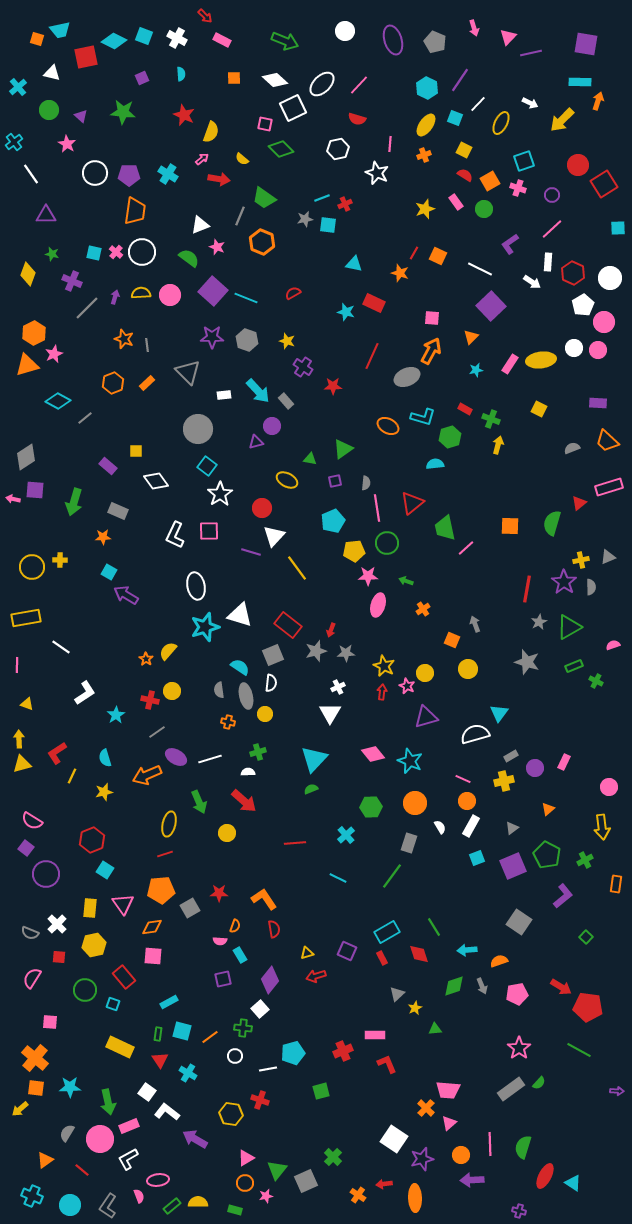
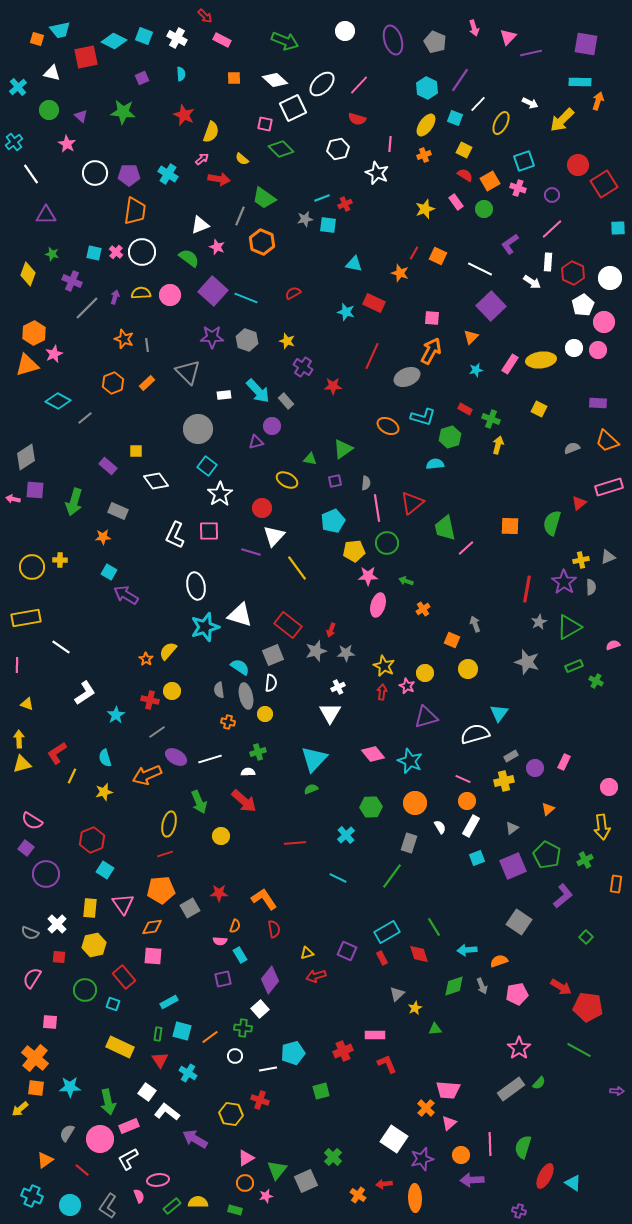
yellow circle at (227, 833): moved 6 px left, 3 px down
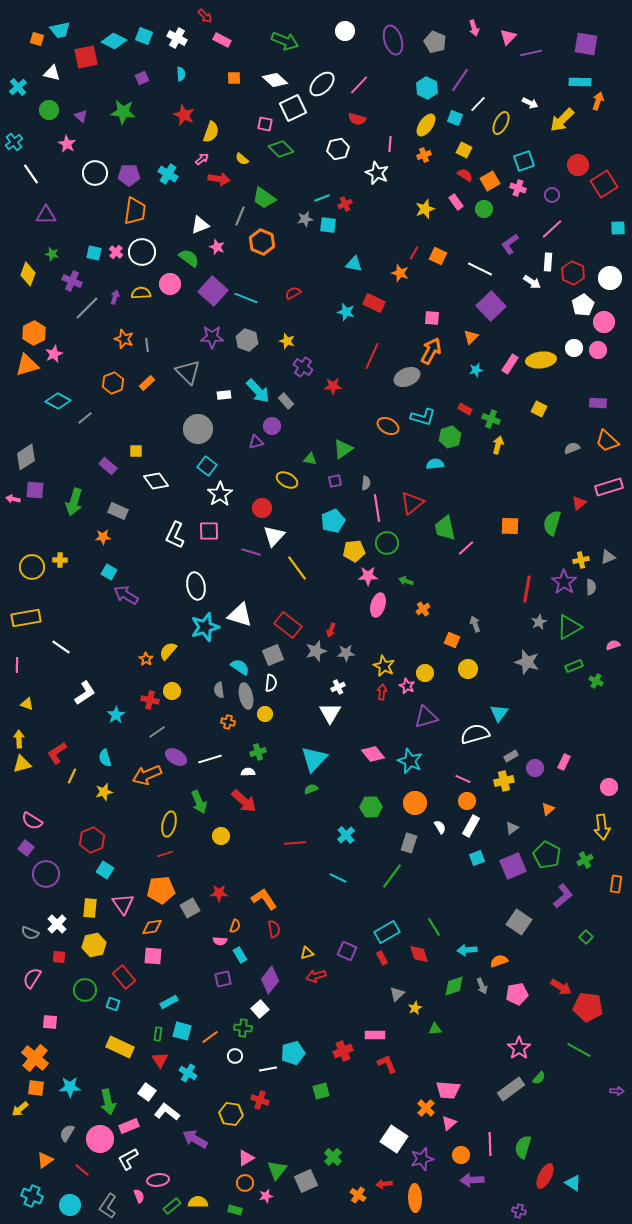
pink circle at (170, 295): moved 11 px up
green semicircle at (539, 1083): moved 5 px up
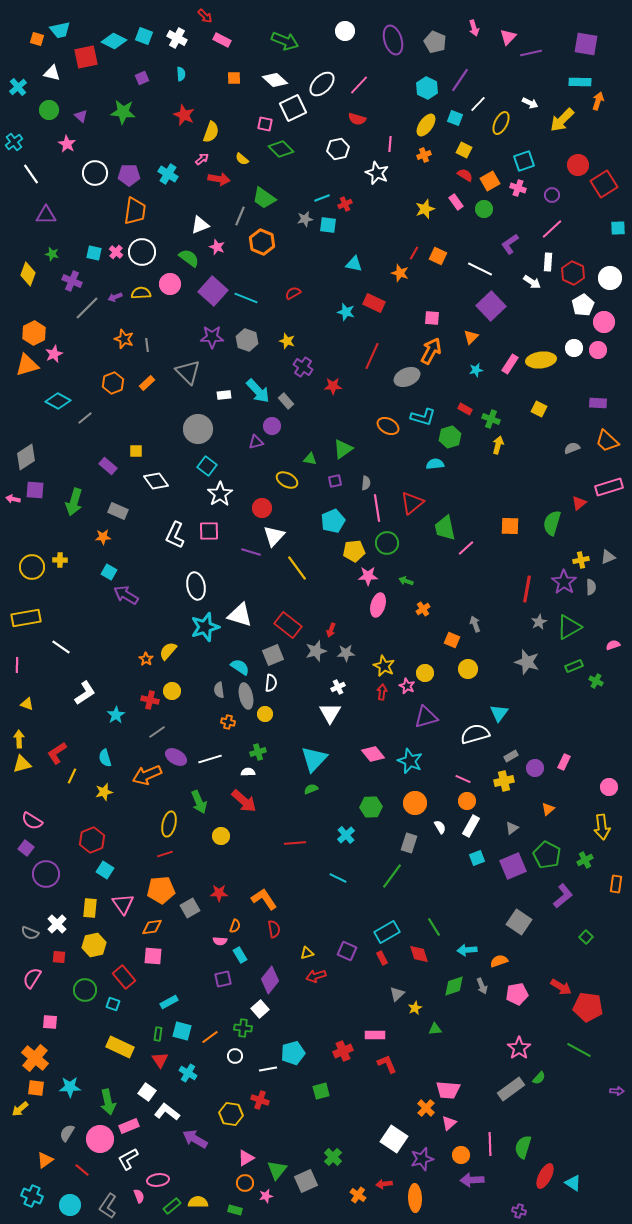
purple arrow at (115, 297): rotated 128 degrees counterclockwise
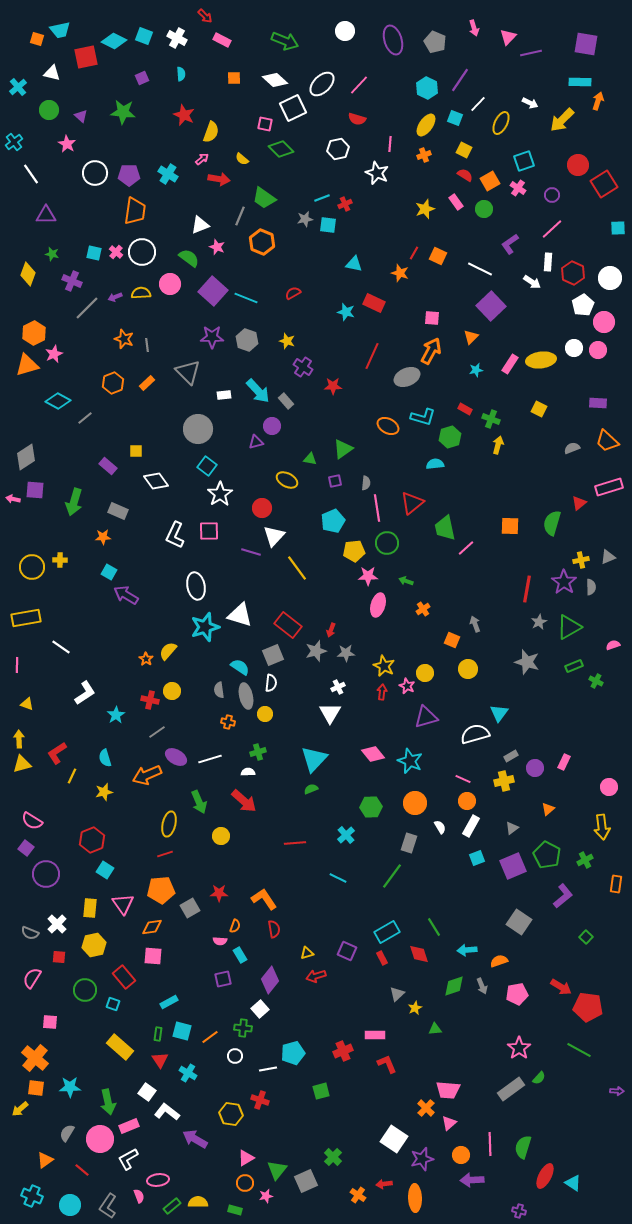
pink cross at (518, 188): rotated 14 degrees clockwise
yellow rectangle at (120, 1047): rotated 16 degrees clockwise
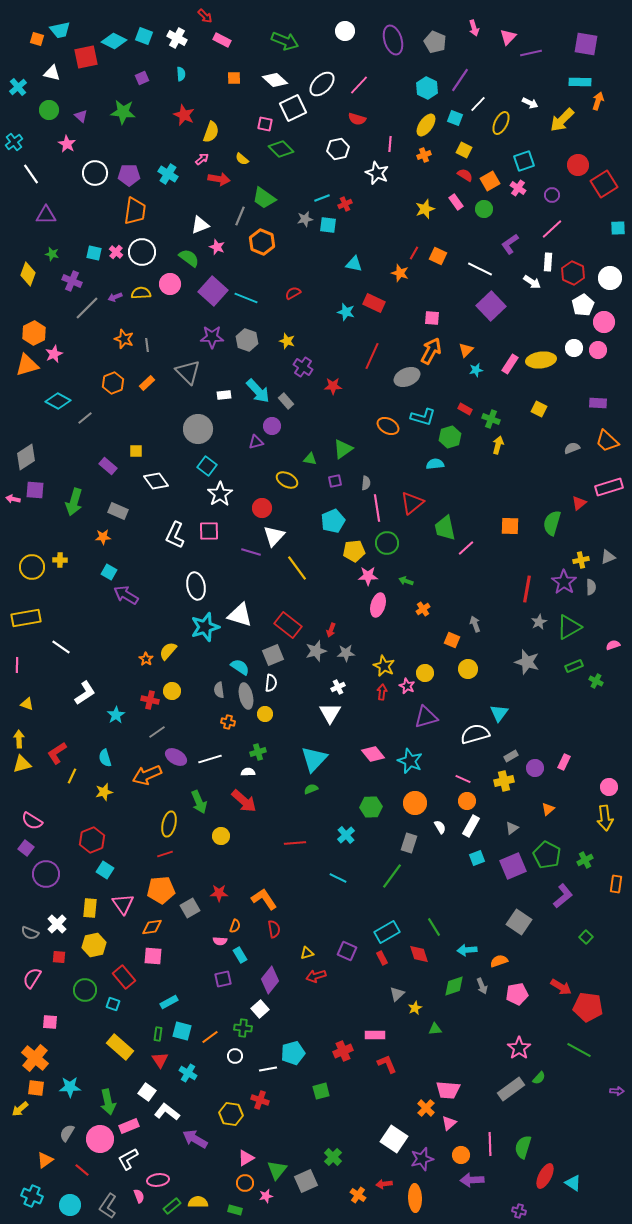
orange triangle at (471, 337): moved 5 px left, 13 px down
yellow arrow at (602, 827): moved 3 px right, 9 px up
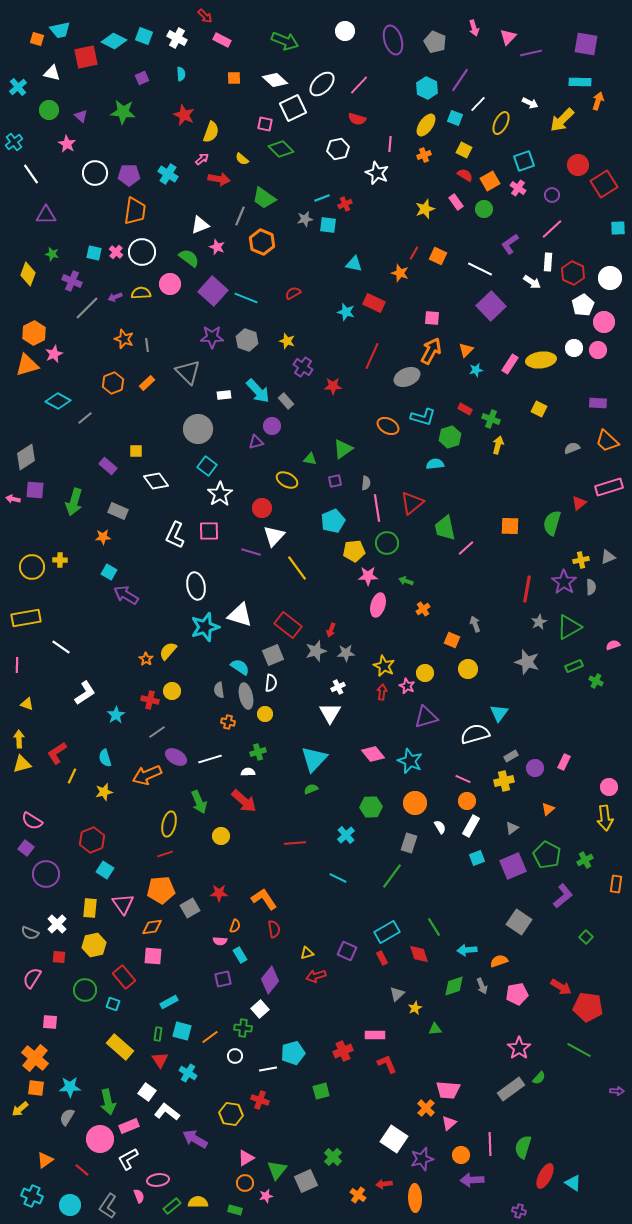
gray semicircle at (67, 1133): moved 16 px up
